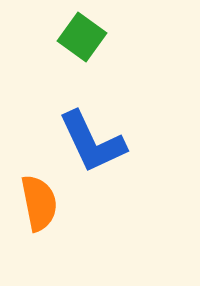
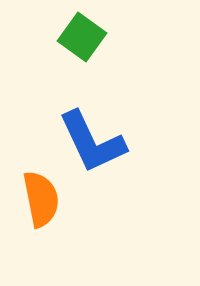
orange semicircle: moved 2 px right, 4 px up
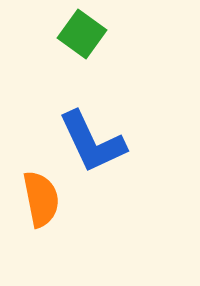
green square: moved 3 px up
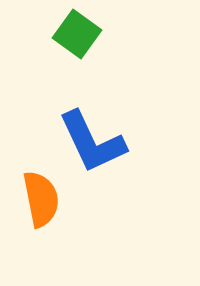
green square: moved 5 px left
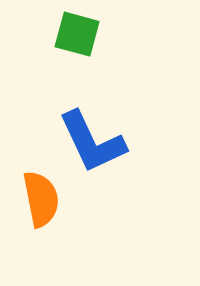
green square: rotated 21 degrees counterclockwise
